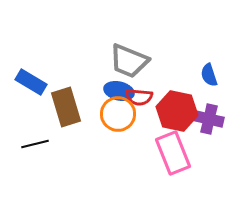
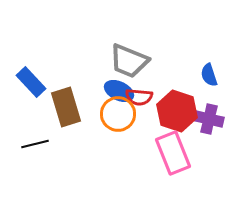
blue rectangle: rotated 16 degrees clockwise
blue ellipse: rotated 12 degrees clockwise
red hexagon: rotated 6 degrees clockwise
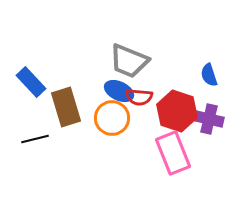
orange circle: moved 6 px left, 4 px down
black line: moved 5 px up
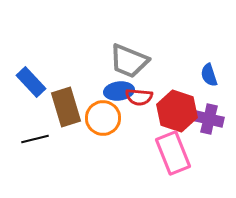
blue ellipse: rotated 32 degrees counterclockwise
orange circle: moved 9 px left
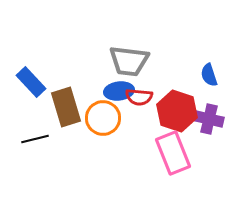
gray trapezoid: rotated 15 degrees counterclockwise
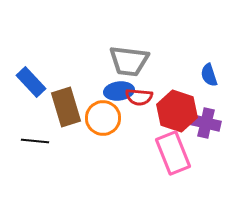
purple cross: moved 3 px left, 4 px down
black line: moved 2 px down; rotated 20 degrees clockwise
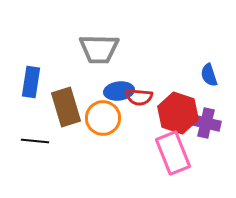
gray trapezoid: moved 30 px left, 12 px up; rotated 6 degrees counterclockwise
blue rectangle: rotated 52 degrees clockwise
red hexagon: moved 1 px right, 2 px down
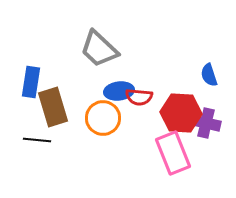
gray trapezoid: rotated 42 degrees clockwise
brown rectangle: moved 13 px left
red hexagon: moved 3 px right; rotated 15 degrees counterclockwise
black line: moved 2 px right, 1 px up
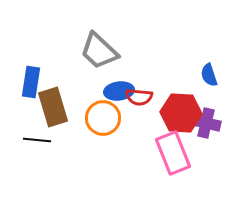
gray trapezoid: moved 2 px down
